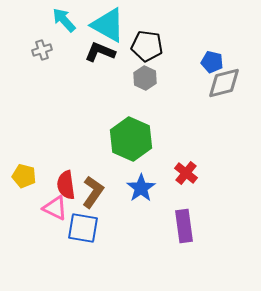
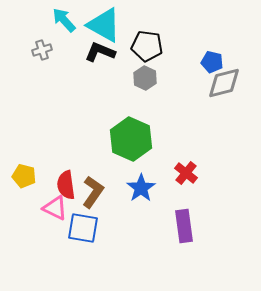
cyan triangle: moved 4 px left
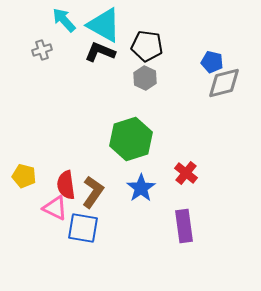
green hexagon: rotated 18 degrees clockwise
